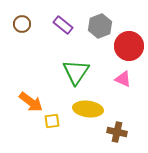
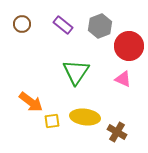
yellow ellipse: moved 3 px left, 8 px down
brown cross: rotated 18 degrees clockwise
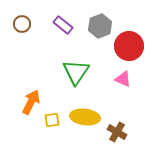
orange arrow: rotated 100 degrees counterclockwise
yellow square: moved 1 px up
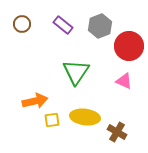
pink triangle: moved 1 px right, 2 px down
orange arrow: moved 4 px right, 1 px up; rotated 50 degrees clockwise
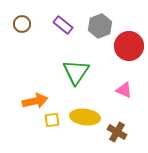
pink triangle: moved 9 px down
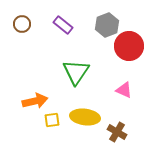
gray hexagon: moved 7 px right, 1 px up
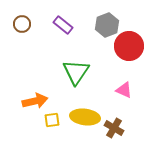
brown cross: moved 3 px left, 4 px up
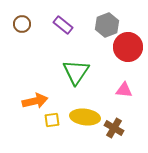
red circle: moved 1 px left, 1 px down
pink triangle: rotated 18 degrees counterclockwise
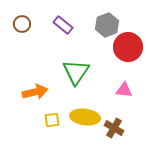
orange arrow: moved 9 px up
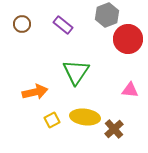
gray hexagon: moved 10 px up
red circle: moved 8 px up
pink triangle: moved 6 px right
yellow square: rotated 21 degrees counterclockwise
brown cross: moved 1 px down; rotated 18 degrees clockwise
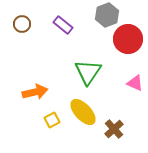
green triangle: moved 12 px right
pink triangle: moved 5 px right, 7 px up; rotated 18 degrees clockwise
yellow ellipse: moved 2 px left, 5 px up; rotated 40 degrees clockwise
